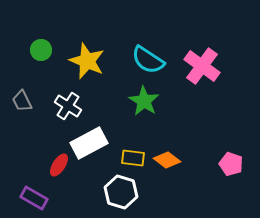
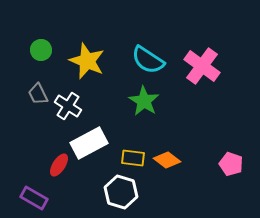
gray trapezoid: moved 16 px right, 7 px up
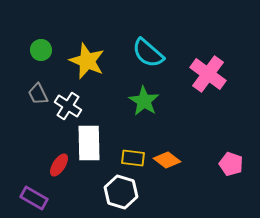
cyan semicircle: moved 7 px up; rotated 8 degrees clockwise
pink cross: moved 6 px right, 8 px down
white rectangle: rotated 63 degrees counterclockwise
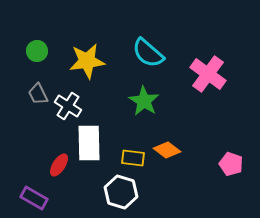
green circle: moved 4 px left, 1 px down
yellow star: rotated 30 degrees counterclockwise
orange diamond: moved 10 px up
